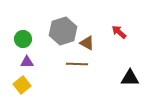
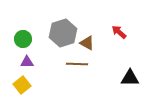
gray hexagon: moved 2 px down
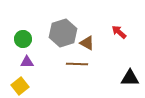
yellow square: moved 2 px left, 1 px down
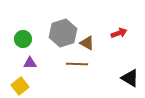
red arrow: moved 1 px down; rotated 119 degrees clockwise
purple triangle: moved 3 px right, 1 px down
black triangle: rotated 30 degrees clockwise
